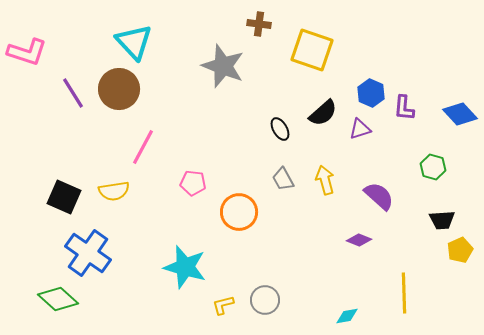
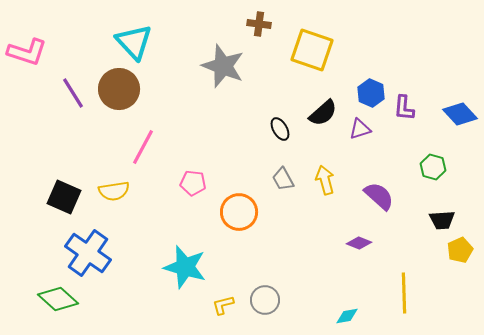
purple diamond: moved 3 px down
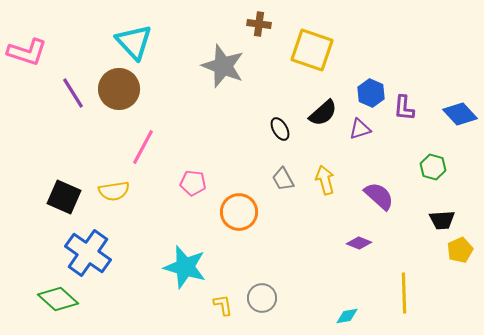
gray circle: moved 3 px left, 2 px up
yellow L-shape: rotated 95 degrees clockwise
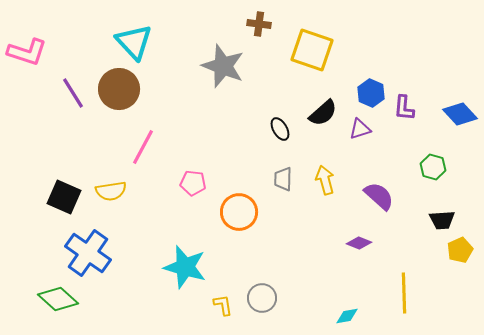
gray trapezoid: rotated 30 degrees clockwise
yellow semicircle: moved 3 px left
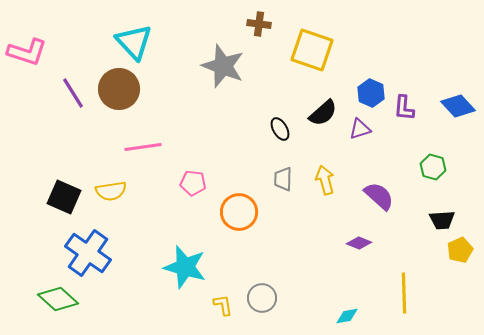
blue diamond: moved 2 px left, 8 px up
pink line: rotated 54 degrees clockwise
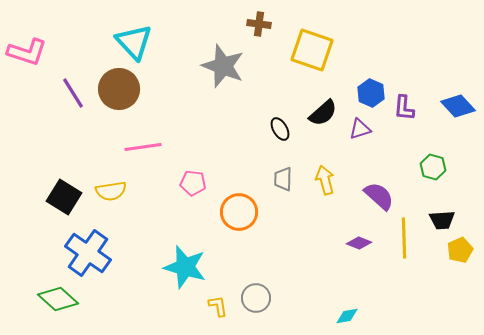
black square: rotated 8 degrees clockwise
yellow line: moved 55 px up
gray circle: moved 6 px left
yellow L-shape: moved 5 px left, 1 px down
